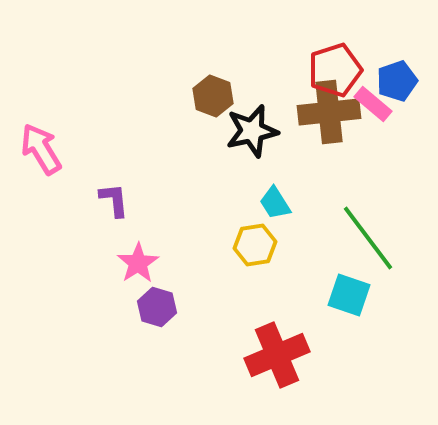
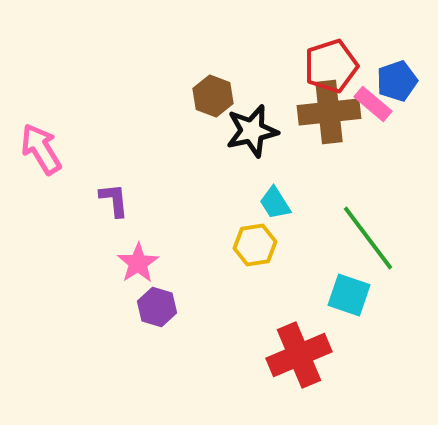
red pentagon: moved 4 px left, 4 px up
red cross: moved 22 px right
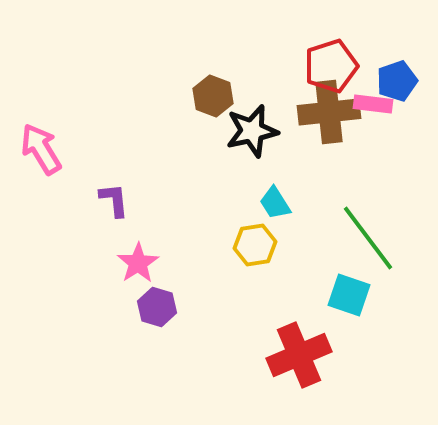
pink rectangle: rotated 33 degrees counterclockwise
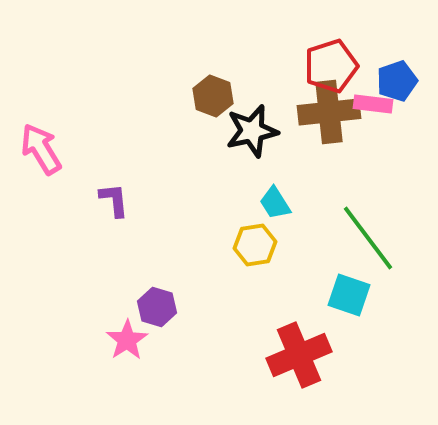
pink star: moved 11 px left, 77 px down
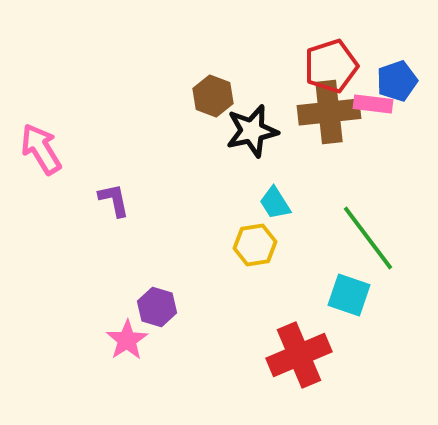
purple L-shape: rotated 6 degrees counterclockwise
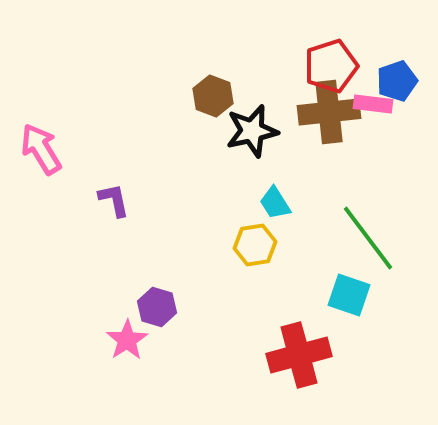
red cross: rotated 8 degrees clockwise
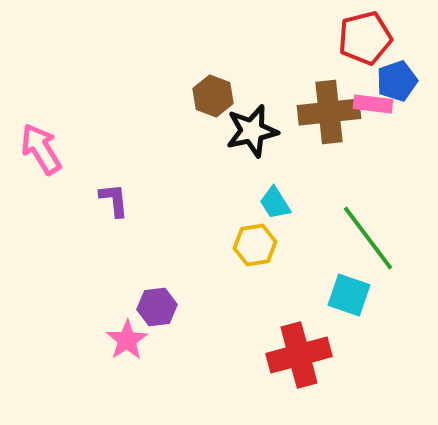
red pentagon: moved 34 px right, 28 px up; rotated 4 degrees clockwise
purple L-shape: rotated 6 degrees clockwise
purple hexagon: rotated 24 degrees counterclockwise
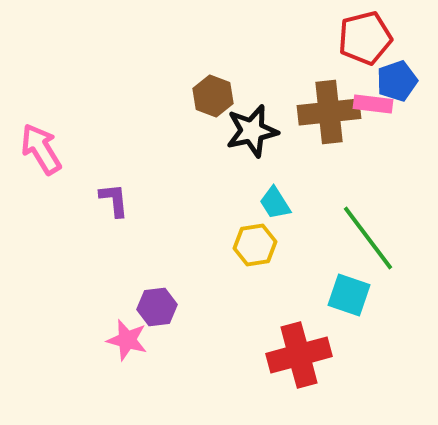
pink star: rotated 24 degrees counterclockwise
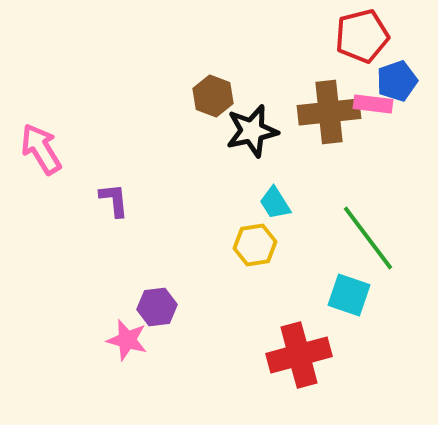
red pentagon: moved 3 px left, 2 px up
